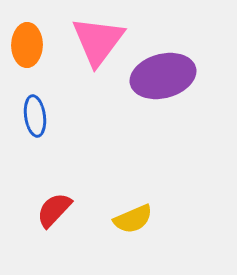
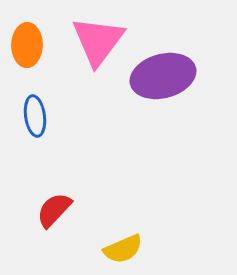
yellow semicircle: moved 10 px left, 30 px down
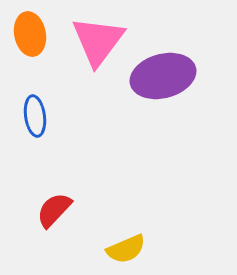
orange ellipse: moved 3 px right, 11 px up; rotated 12 degrees counterclockwise
yellow semicircle: moved 3 px right
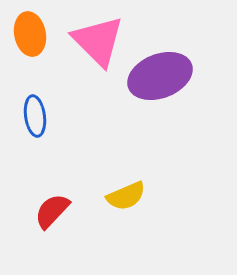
pink triangle: rotated 22 degrees counterclockwise
purple ellipse: moved 3 px left; rotated 6 degrees counterclockwise
red semicircle: moved 2 px left, 1 px down
yellow semicircle: moved 53 px up
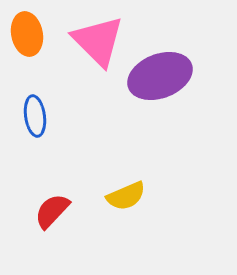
orange ellipse: moved 3 px left
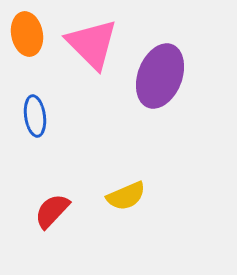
pink triangle: moved 6 px left, 3 px down
purple ellipse: rotated 48 degrees counterclockwise
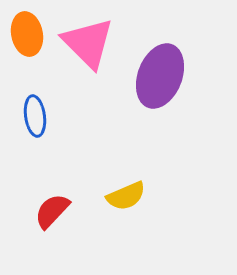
pink triangle: moved 4 px left, 1 px up
